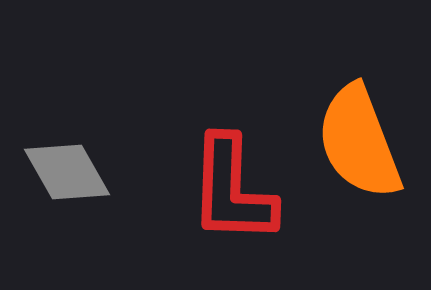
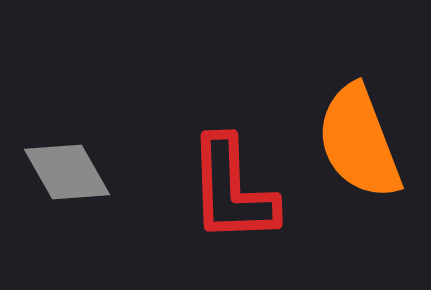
red L-shape: rotated 4 degrees counterclockwise
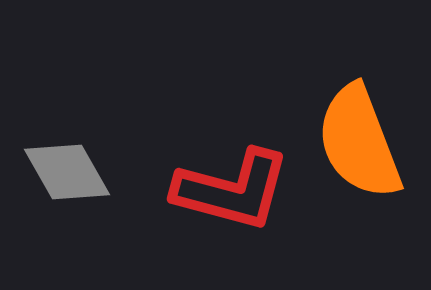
red L-shape: rotated 73 degrees counterclockwise
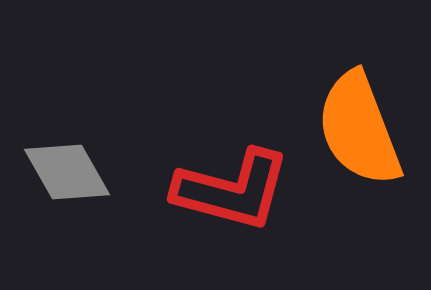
orange semicircle: moved 13 px up
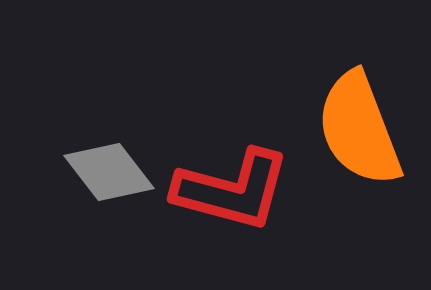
gray diamond: moved 42 px right; rotated 8 degrees counterclockwise
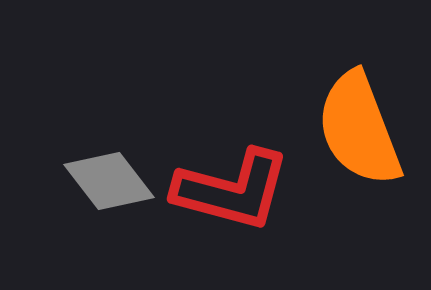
gray diamond: moved 9 px down
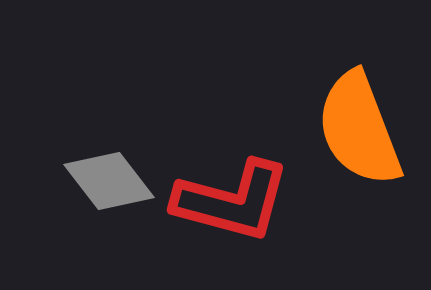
red L-shape: moved 11 px down
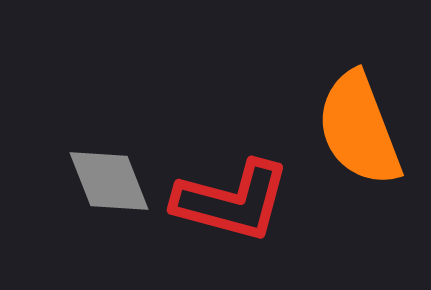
gray diamond: rotated 16 degrees clockwise
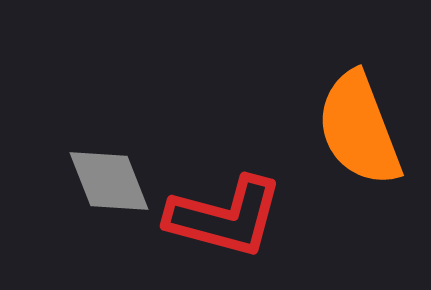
red L-shape: moved 7 px left, 16 px down
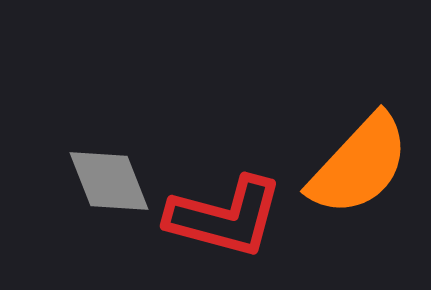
orange semicircle: moved 36 px down; rotated 116 degrees counterclockwise
